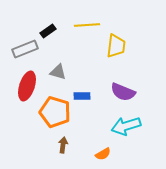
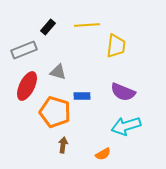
black rectangle: moved 4 px up; rotated 14 degrees counterclockwise
gray rectangle: moved 1 px left, 1 px down
red ellipse: rotated 8 degrees clockwise
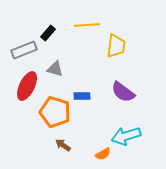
black rectangle: moved 6 px down
gray triangle: moved 3 px left, 3 px up
purple semicircle: rotated 15 degrees clockwise
cyan arrow: moved 10 px down
brown arrow: rotated 63 degrees counterclockwise
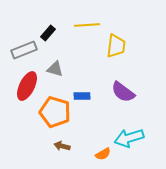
cyan arrow: moved 3 px right, 2 px down
brown arrow: moved 1 px left, 1 px down; rotated 21 degrees counterclockwise
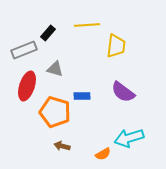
red ellipse: rotated 8 degrees counterclockwise
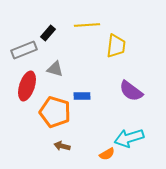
purple semicircle: moved 8 px right, 1 px up
orange semicircle: moved 4 px right
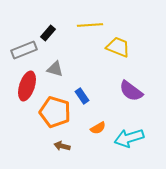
yellow line: moved 3 px right
yellow trapezoid: moved 2 px right, 1 px down; rotated 75 degrees counterclockwise
blue rectangle: rotated 56 degrees clockwise
orange semicircle: moved 9 px left, 26 px up
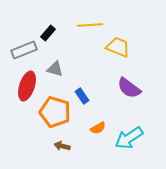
purple semicircle: moved 2 px left, 3 px up
cyan arrow: rotated 16 degrees counterclockwise
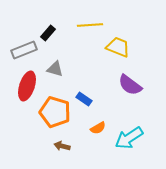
purple semicircle: moved 1 px right, 3 px up
blue rectangle: moved 2 px right, 3 px down; rotated 21 degrees counterclockwise
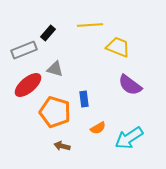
red ellipse: moved 1 px right, 1 px up; rotated 32 degrees clockwise
blue rectangle: rotated 49 degrees clockwise
